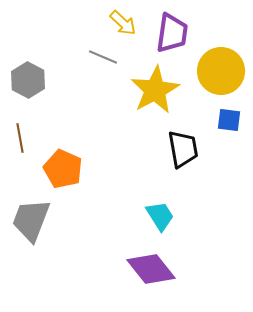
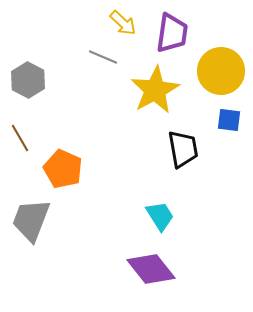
brown line: rotated 20 degrees counterclockwise
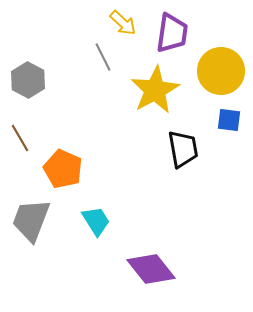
gray line: rotated 40 degrees clockwise
cyan trapezoid: moved 64 px left, 5 px down
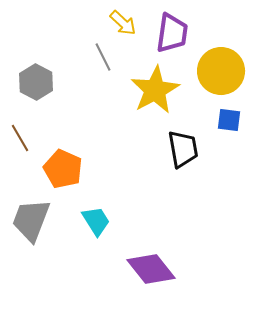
gray hexagon: moved 8 px right, 2 px down
